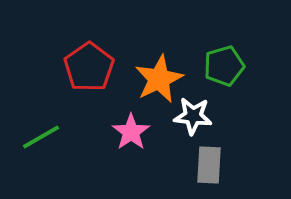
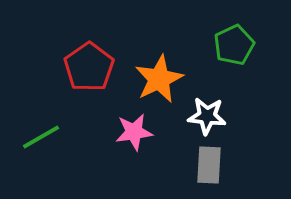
green pentagon: moved 10 px right, 21 px up; rotated 9 degrees counterclockwise
white star: moved 14 px right
pink star: moved 3 px right; rotated 27 degrees clockwise
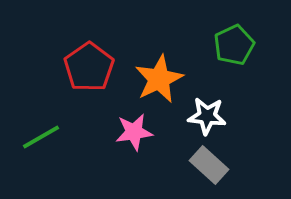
gray rectangle: rotated 51 degrees counterclockwise
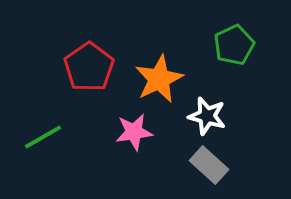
white star: rotated 9 degrees clockwise
green line: moved 2 px right
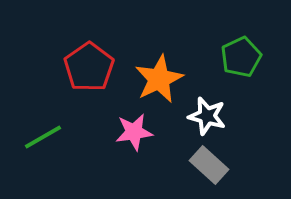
green pentagon: moved 7 px right, 12 px down
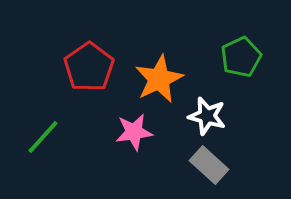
green line: rotated 18 degrees counterclockwise
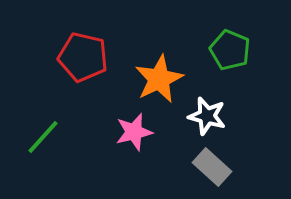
green pentagon: moved 11 px left, 7 px up; rotated 24 degrees counterclockwise
red pentagon: moved 6 px left, 10 px up; rotated 24 degrees counterclockwise
pink star: rotated 6 degrees counterclockwise
gray rectangle: moved 3 px right, 2 px down
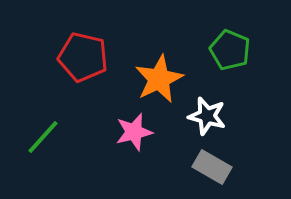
gray rectangle: rotated 12 degrees counterclockwise
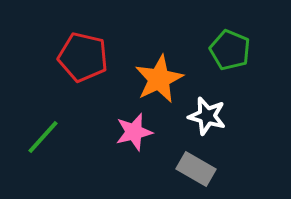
gray rectangle: moved 16 px left, 2 px down
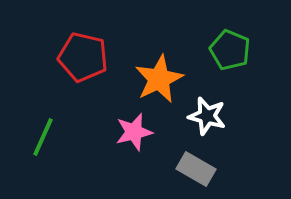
green line: rotated 18 degrees counterclockwise
